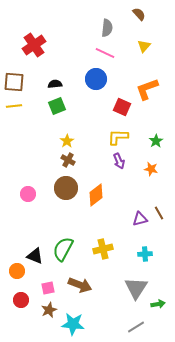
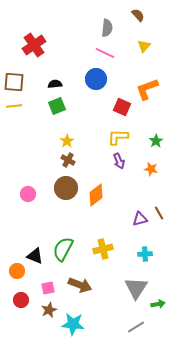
brown semicircle: moved 1 px left, 1 px down
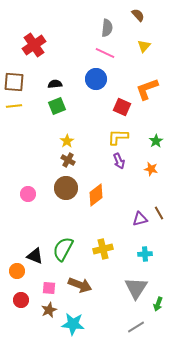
pink square: moved 1 px right; rotated 16 degrees clockwise
green arrow: rotated 120 degrees clockwise
